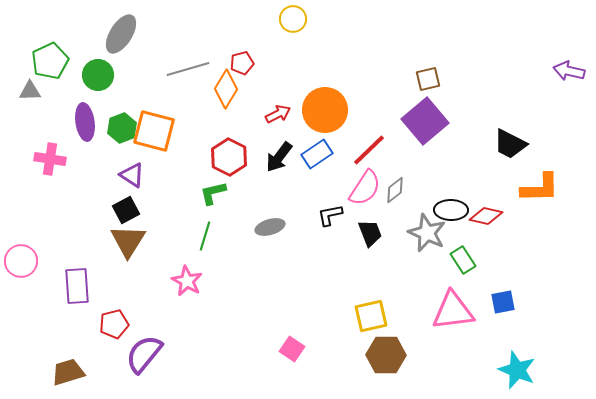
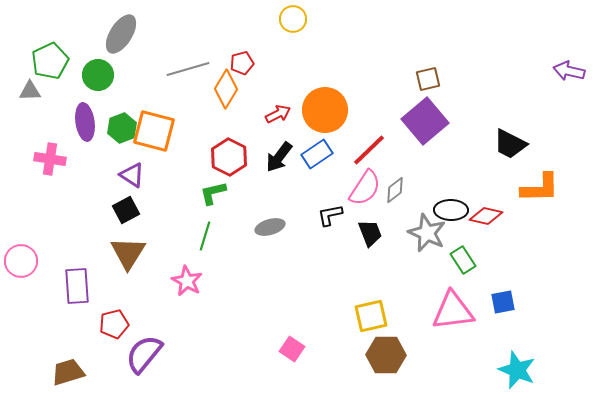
brown triangle at (128, 241): moved 12 px down
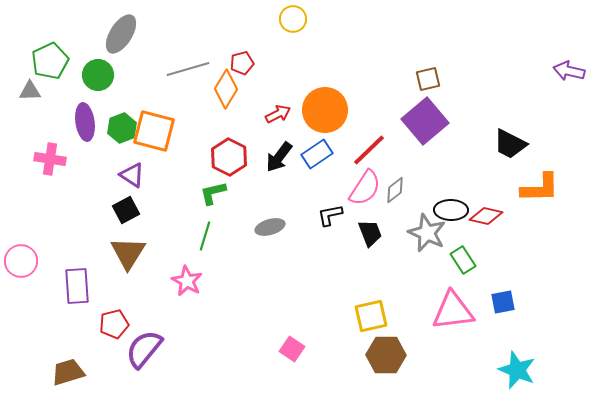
purple semicircle at (144, 354): moved 5 px up
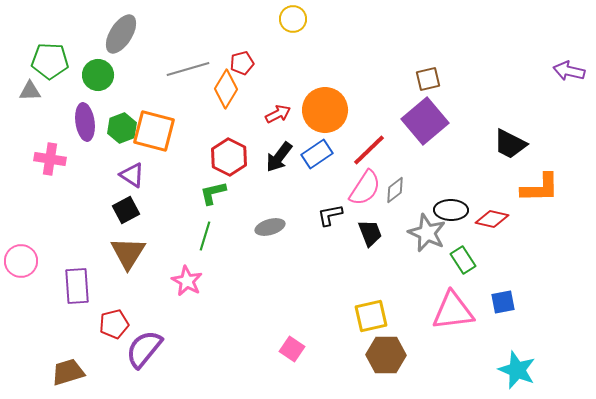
green pentagon at (50, 61): rotated 27 degrees clockwise
red diamond at (486, 216): moved 6 px right, 3 px down
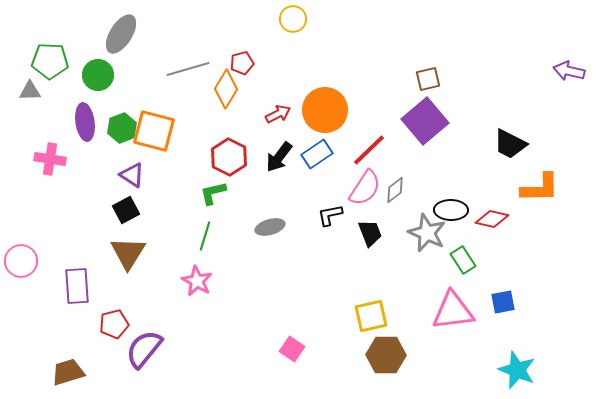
pink star at (187, 281): moved 10 px right
